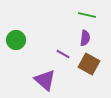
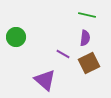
green circle: moved 3 px up
brown square: moved 1 px up; rotated 35 degrees clockwise
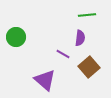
green line: rotated 18 degrees counterclockwise
purple semicircle: moved 5 px left
brown square: moved 4 px down; rotated 15 degrees counterclockwise
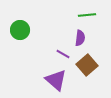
green circle: moved 4 px right, 7 px up
brown square: moved 2 px left, 2 px up
purple triangle: moved 11 px right
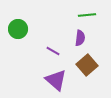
green circle: moved 2 px left, 1 px up
purple line: moved 10 px left, 3 px up
